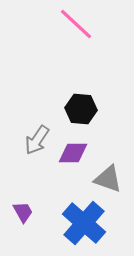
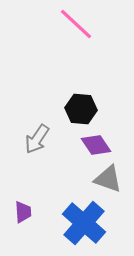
gray arrow: moved 1 px up
purple diamond: moved 23 px right, 8 px up; rotated 56 degrees clockwise
purple trapezoid: rotated 25 degrees clockwise
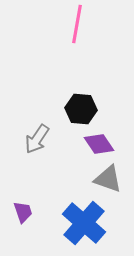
pink line: moved 1 px right; rotated 57 degrees clockwise
purple diamond: moved 3 px right, 1 px up
purple trapezoid: rotated 15 degrees counterclockwise
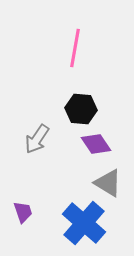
pink line: moved 2 px left, 24 px down
purple diamond: moved 3 px left
gray triangle: moved 4 px down; rotated 12 degrees clockwise
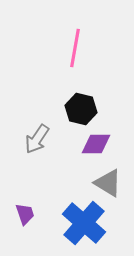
black hexagon: rotated 8 degrees clockwise
purple diamond: rotated 56 degrees counterclockwise
purple trapezoid: moved 2 px right, 2 px down
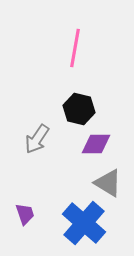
black hexagon: moved 2 px left
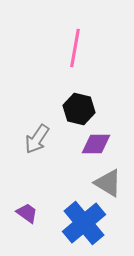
purple trapezoid: moved 2 px right, 1 px up; rotated 35 degrees counterclockwise
blue cross: rotated 9 degrees clockwise
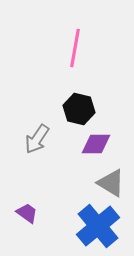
gray triangle: moved 3 px right
blue cross: moved 14 px right, 3 px down
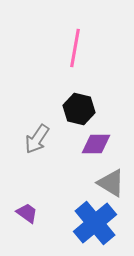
blue cross: moved 3 px left, 3 px up
